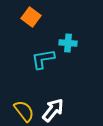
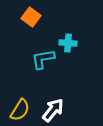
yellow semicircle: moved 4 px left, 1 px up; rotated 70 degrees clockwise
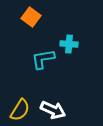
cyan cross: moved 1 px right, 1 px down
white arrow: rotated 75 degrees clockwise
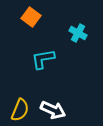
cyan cross: moved 9 px right, 11 px up; rotated 24 degrees clockwise
yellow semicircle: rotated 10 degrees counterclockwise
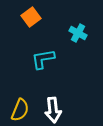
orange square: rotated 18 degrees clockwise
white arrow: rotated 60 degrees clockwise
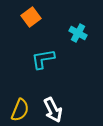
white arrow: rotated 20 degrees counterclockwise
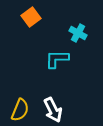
cyan L-shape: moved 14 px right; rotated 10 degrees clockwise
